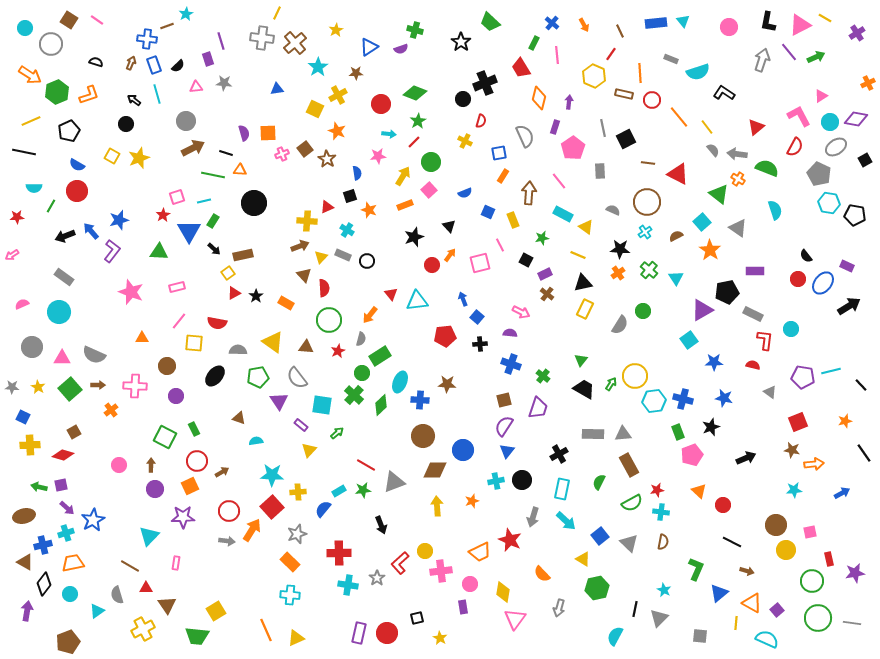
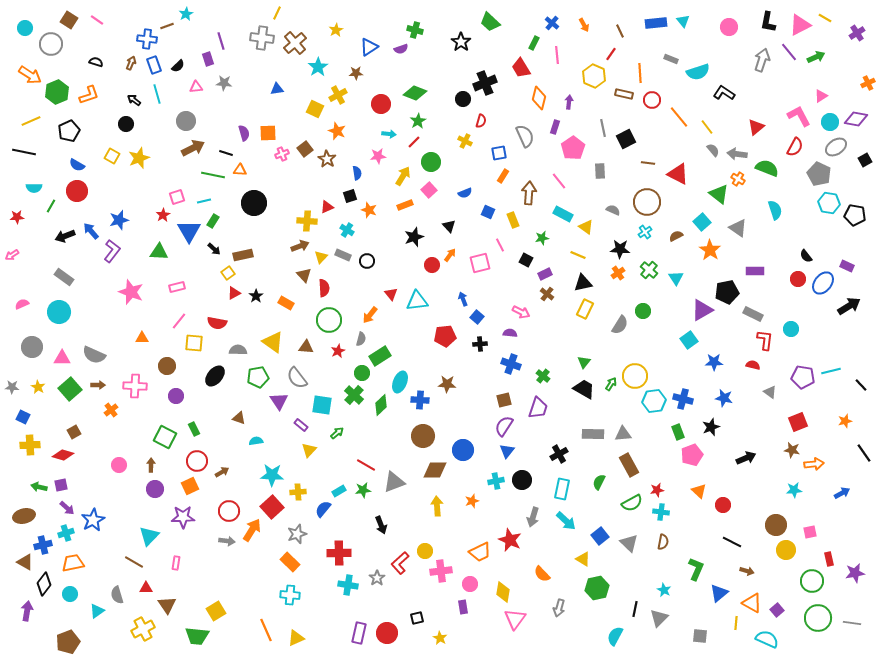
green triangle at (581, 360): moved 3 px right, 2 px down
brown line at (130, 566): moved 4 px right, 4 px up
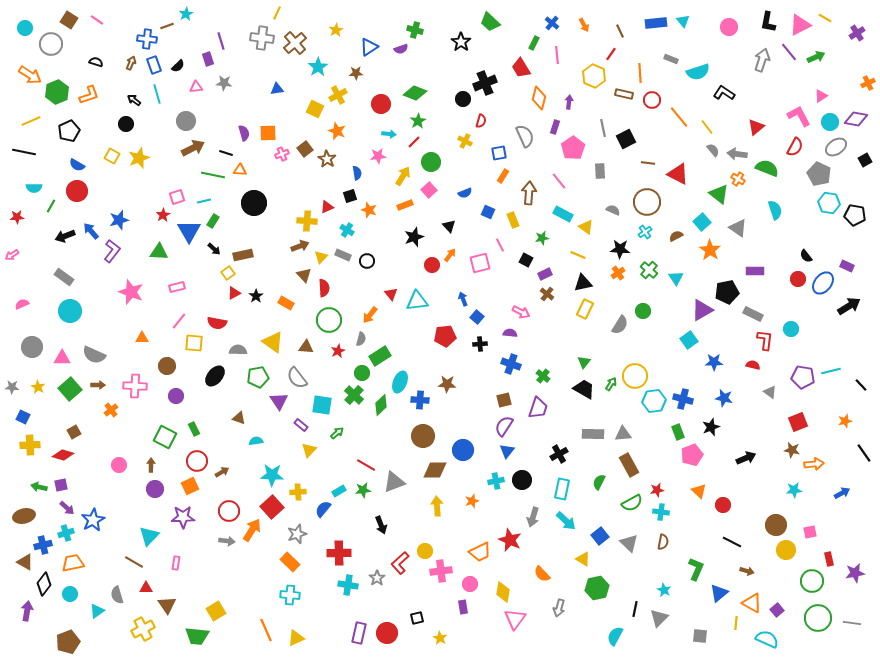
cyan circle at (59, 312): moved 11 px right, 1 px up
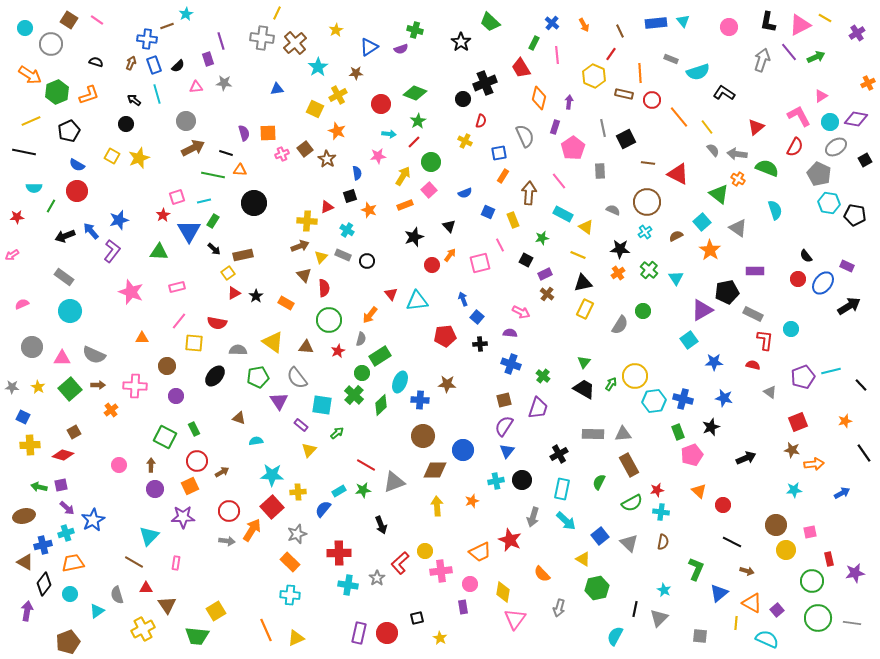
purple pentagon at (803, 377): rotated 30 degrees counterclockwise
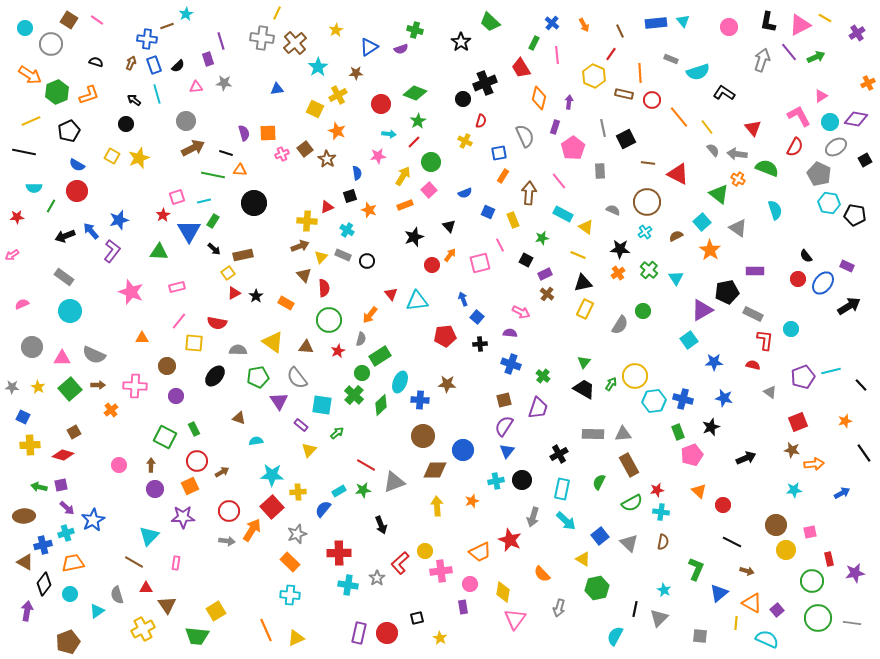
red triangle at (756, 127): moved 3 px left, 1 px down; rotated 30 degrees counterclockwise
brown ellipse at (24, 516): rotated 10 degrees clockwise
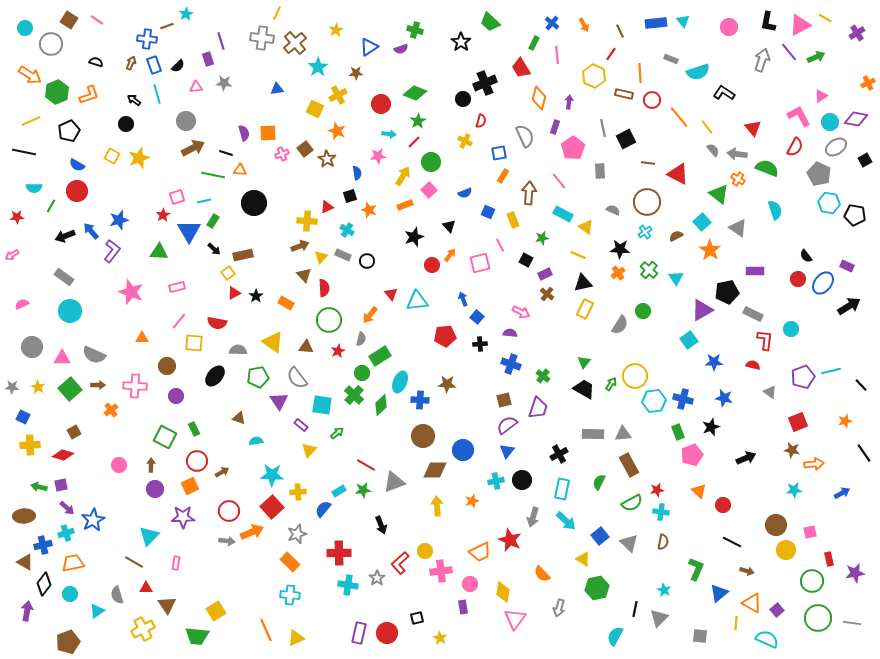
purple semicircle at (504, 426): moved 3 px right, 1 px up; rotated 20 degrees clockwise
orange arrow at (252, 530): moved 2 px down; rotated 35 degrees clockwise
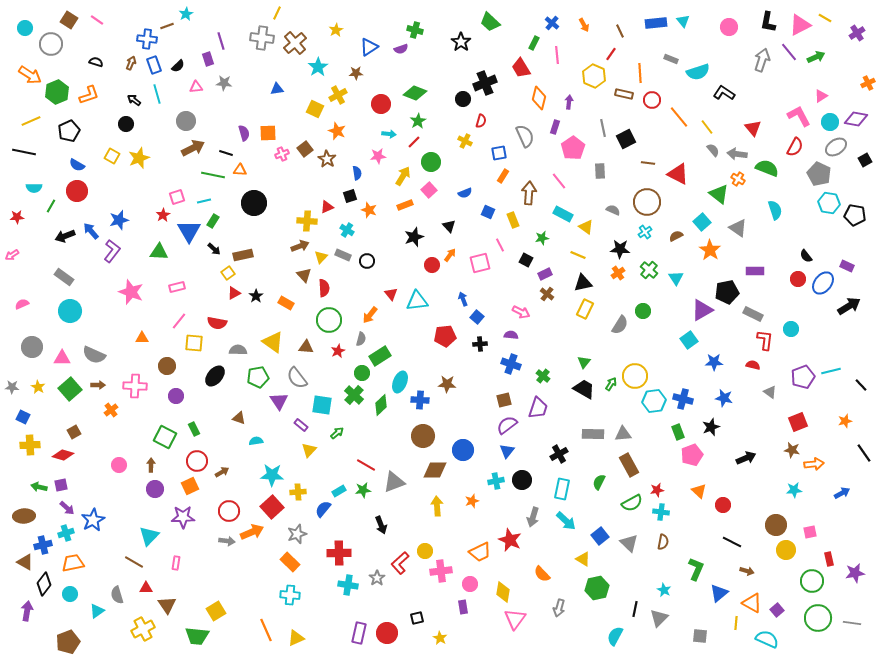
purple semicircle at (510, 333): moved 1 px right, 2 px down
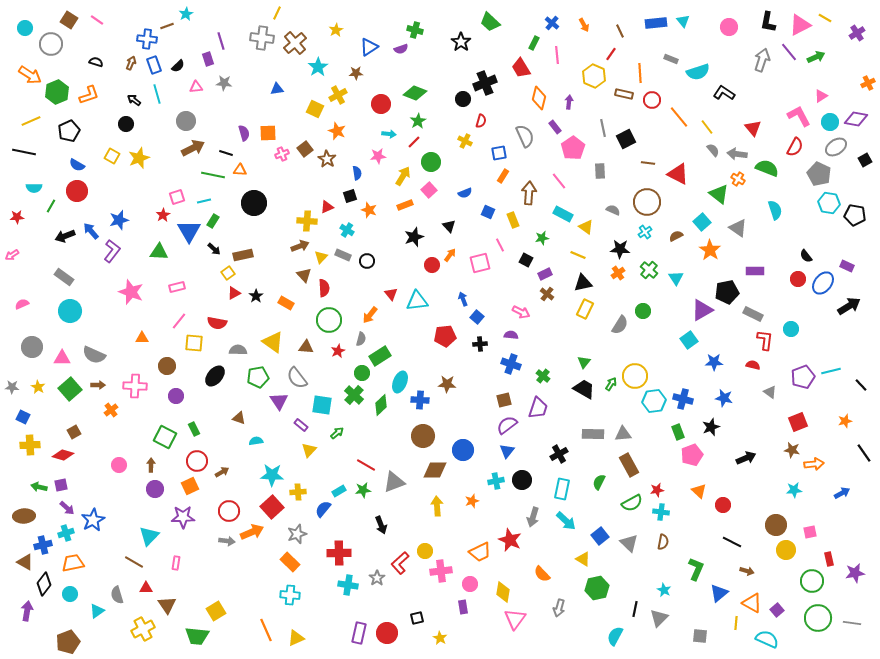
purple rectangle at (555, 127): rotated 56 degrees counterclockwise
